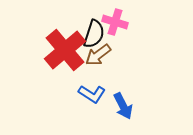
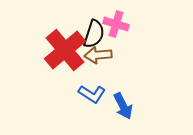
pink cross: moved 1 px right, 2 px down
brown arrow: rotated 32 degrees clockwise
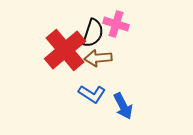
black semicircle: moved 1 px left, 1 px up
brown arrow: moved 3 px down
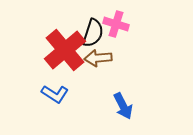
blue L-shape: moved 37 px left
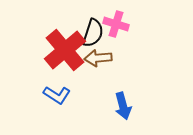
blue L-shape: moved 2 px right, 1 px down
blue arrow: rotated 12 degrees clockwise
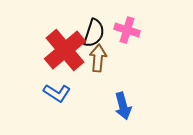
pink cross: moved 11 px right, 6 px down
black semicircle: moved 1 px right
brown arrow: rotated 100 degrees clockwise
blue L-shape: moved 2 px up
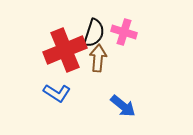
pink cross: moved 3 px left, 2 px down
red cross: rotated 18 degrees clockwise
blue arrow: rotated 36 degrees counterclockwise
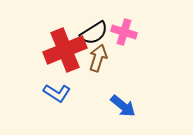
black semicircle: rotated 40 degrees clockwise
brown arrow: rotated 12 degrees clockwise
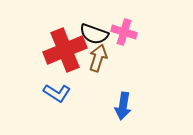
black semicircle: moved 1 px down; rotated 52 degrees clockwise
blue arrow: rotated 60 degrees clockwise
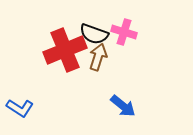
brown arrow: moved 1 px up
blue L-shape: moved 37 px left, 15 px down
blue arrow: rotated 60 degrees counterclockwise
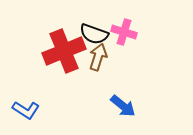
red cross: moved 1 px left, 1 px down
blue L-shape: moved 6 px right, 2 px down
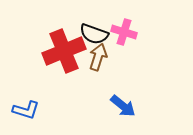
blue L-shape: rotated 16 degrees counterclockwise
